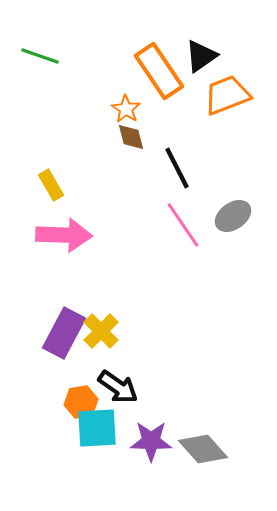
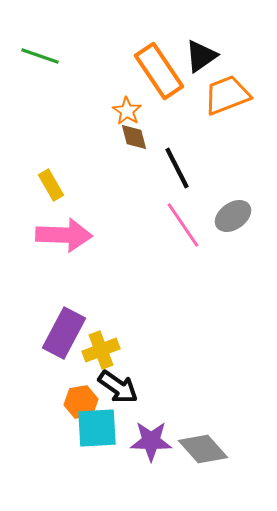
orange star: moved 1 px right, 2 px down
brown diamond: moved 3 px right
yellow cross: moved 19 px down; rotated 24 degrees clockwise
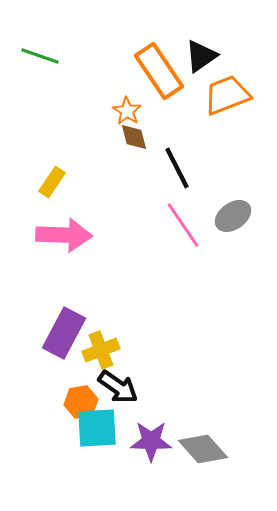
yellow rectangle: moved 1 px right, 3 px up; rotated 64 degrees clockwise
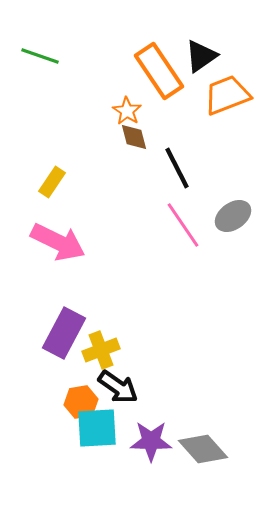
pink arrow: moved 6 px left, 7 px down; rotated 24 degrees clockwise
